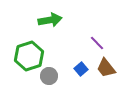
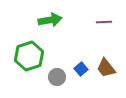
purple line: moved 7 px right, 21 px up; rotated 49 degrees counterclockwise
gray circle: moved 8 px right, 1 px down
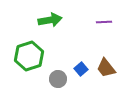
gray circle: moved 1 px right, 2 px down
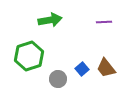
blue square: moved 1 px right
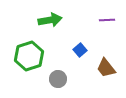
purple line: moved 3 px right, 2 px up
blue square: moved 2 px left, 19 px up
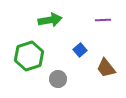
purple line: moved 4 px left
